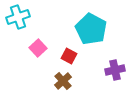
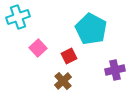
red square: rotated 35 degrees clockwise
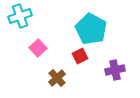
cyan cross: moved 2 px right, 1 px up
red square: moved 11 px right
brown cross: moved 6 px left, 3 px up
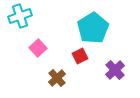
cyan pentagon: moved 2 px right, 1 px up; rotated 12 degrees clockwise
purple cross: rotated 30 degrees counterclockwise
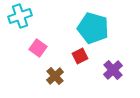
cyan pentagon: rotated 24 degrees counterclockwise
pink square: rotated 12 degrees counterclockwise
purple cross: moved 2 px left
brown cross: moved 2 px left, 2 px up
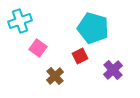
cyan cross: moved 5 px down
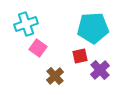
cyan cross: moved 6 px right, 3 px down
cyan pentagon: rotated 20 degrees counterclockwise
red square: rotated 14 degrees clockwise
purple cross: moved 13 px left
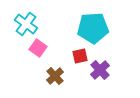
cyan cross: rotated 35 degrees counterclockwise
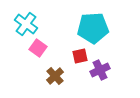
purple cross: rotated 18 degrees clockwise
